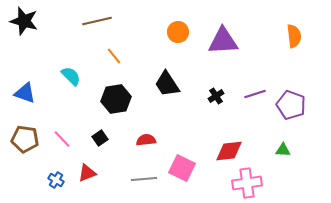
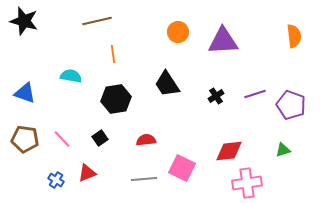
orange line: moved 1 px left, 2 px up; rotated 30 degrees clockwise
cyan semicircle: rotated 35 degrees counterclockwise
green triangle: rotated 21 degrees counterclockwise
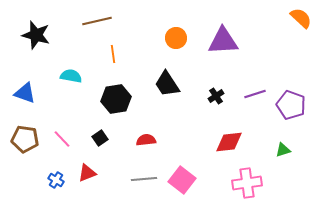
black star: moved 12 px right, 14 px down
orange circle: moved 2 px left, 6 px down
orange semicircle: moved 7 px right, 18 px up; rotated 40 degrees counterclockwise
red diamond: moved 9 px up
pink square: moved 12 px down; rotated 12 degrees clockwise
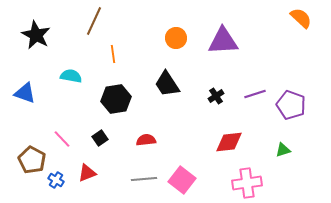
brown line: moved 3 px left; rotated 52 degrees counterclockwise
black star: rotated 12 degrees clockwise
brown pentagon: moved 7 px right, 21 px down; rotated 20 degrees clockwise
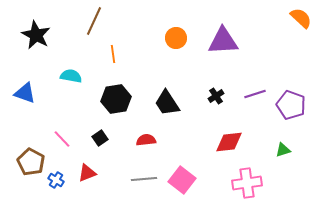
black trapezoid: moved 19 px down
brown pentagon: moved 1 px left, 2 px down
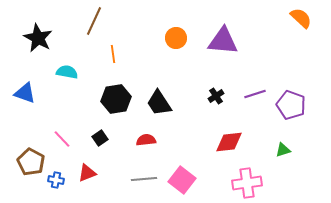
black star: moved 2 px right, 3 px down
purple triangle: rotated 8 degrees clockwise
cyan semicircle: moved 4 px left, 4 px up
black trapezoid: moved 8 px left
blue cross: rotated 21 degrees counterclockwise
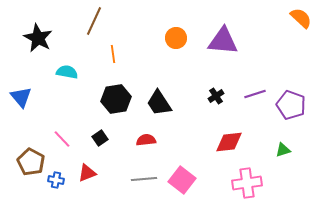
blue triangle: moved 4 px left, 4 px down; rotated 30 degrees clockwise
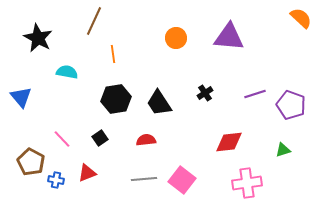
purple triangle: moved 6 px right, 4 px up
black cross: moved 11 px left, 3 px up
